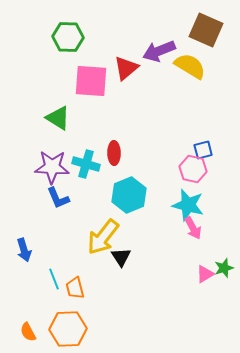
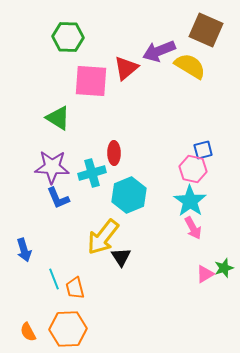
cyan cross: moved 6 px right, 9 px down; rotated 32 degrees counterclockwise
cyan star: moved 2 px right, 4 px up; rotated 20 degrees clockwise
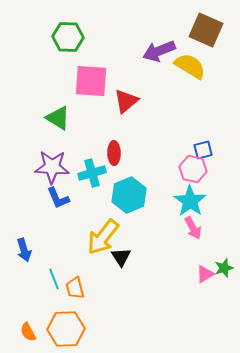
red triangle: moved 33 px down
orange hexagon: moved 2 px left
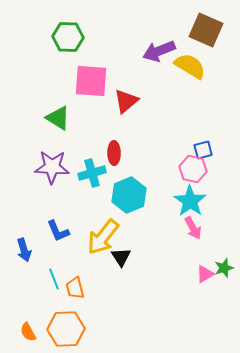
blue L-shape: moved 33 px down
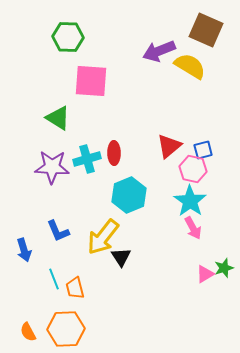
red triangle: moved 43 px right, 45 px down
cyan cross: moved 5 px left, 14 px up
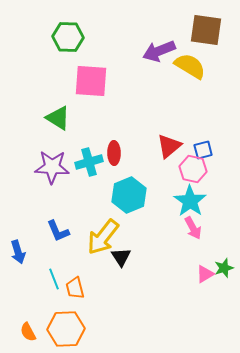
brown square: rotated 16 degrees counterclockwise
cyan cross: moved 2 px right, 3 px down
blue arrow: moved 6 px left, 2 px down
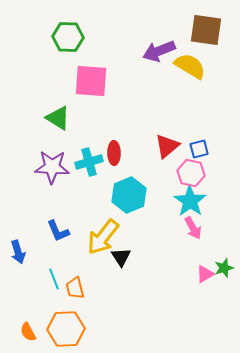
red triangle: moved 2 px left
blue square: moved 4 px left, 1 px up
pink hexagon: moved 2 px left, 4 px down
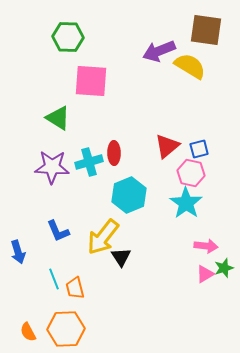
cyan star: moved 4 px left, 2 px down
pink arrow: moved 13 px right, 18 px down; rotated 55 degrees counterclockwise
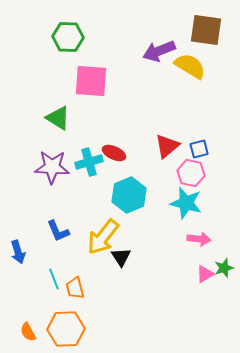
red ellipse: rotated 65 degrees counterclockwise
cyan star: rotated 20 degrees counterclockwise
pink arrow: moved 7 px left, 7 px up
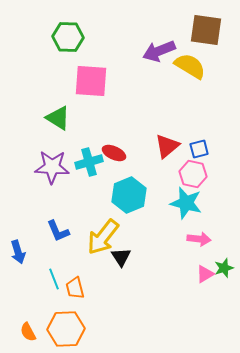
pink hexagon: moved 2 px right, 1 px down
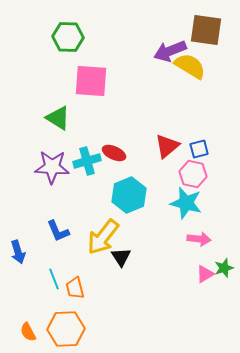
purple arrow: moved 11 px right
cyan cross: moved 2 px left, 1 px up
